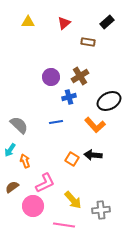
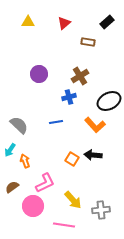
purple circle: moved 12 px left, 3 px up
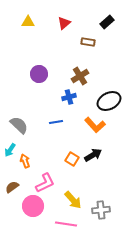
black arrow: rotated 144 degrees clockwise
pink line: moved 2 px right, 1 px up
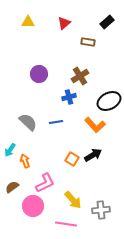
gray semicircle: moved 9 px right, 3 px up
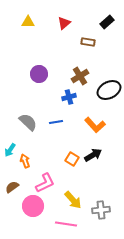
black ellipse: moved 11 px up
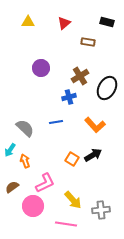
black rectangle: rotated 56 degrees clockwise
purple circle: moved 2 px right, 6 px up
black ellipse: moved 2 px left, 2 px up; rotated 35 degrees counterclockwise
gray semicircle: moved 3 px left, 6 px down
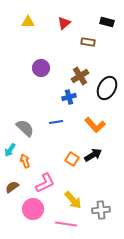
pink circle: moved 3 px down
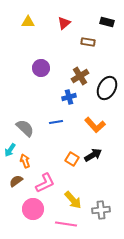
brown semicircle: moved 4 px right, 6 px up
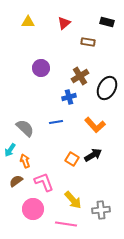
pink L-shape: moved 1 px left, 1 px up; rotated 85 degrees counterclockwise
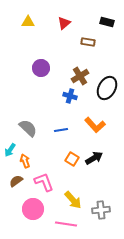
blue cross: moved 1 px right, 1 px up; rotated 32 degrees clockwise
blue line: moved 5 px right, 8 px down
gray semicircle: moved 3 px right
black arrow: moved 1 px right, 3 px down
